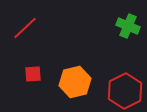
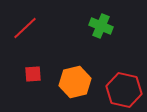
green cross: moved 27 px left
red hexagon: moved 1 px left, 1 px up; rotated 20 degrees counterclockwise
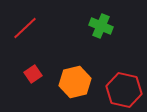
red square: rotated 30 degrees counterclockwise
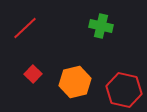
green cross: rotated 10 degrees counterclockwise
red square: rotated 12 degrees counterclockwise
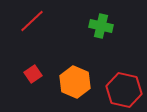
red line: moved 7 px right, 7 px up
red square: rotated 12 degrees clockwise
orange hexagon: rotated 24 degrees counterclockwise
